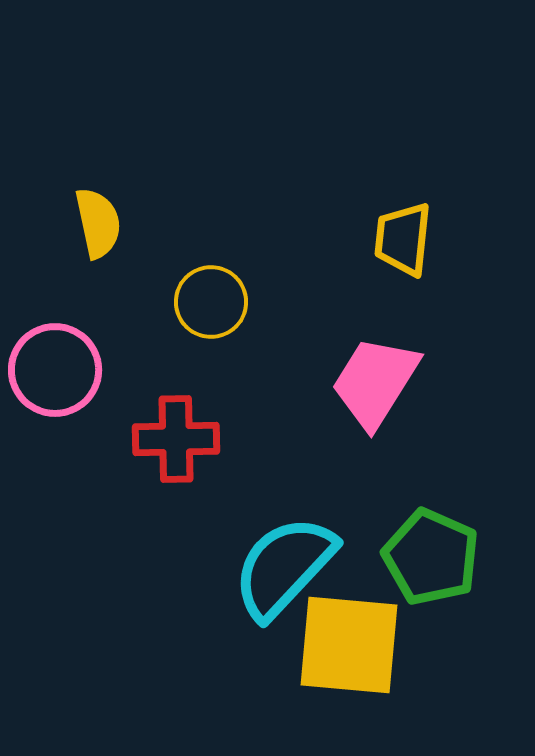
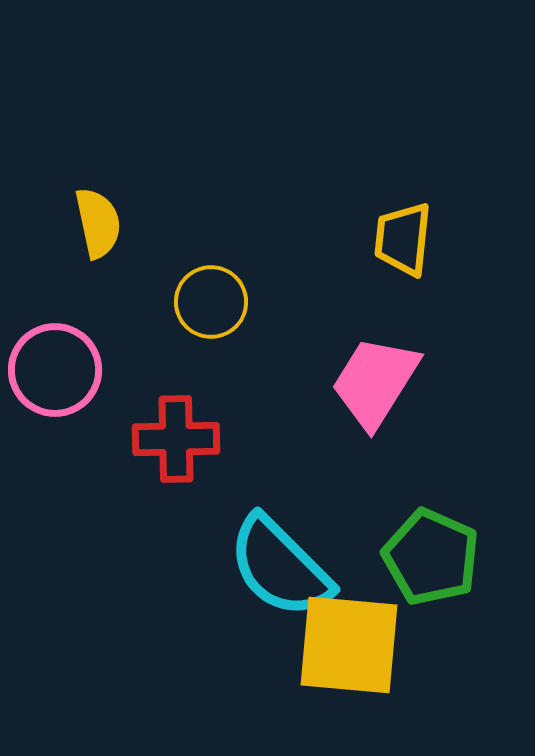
cyan semicircle: moved 4 px left; rotated 88 degrees counterclockwise
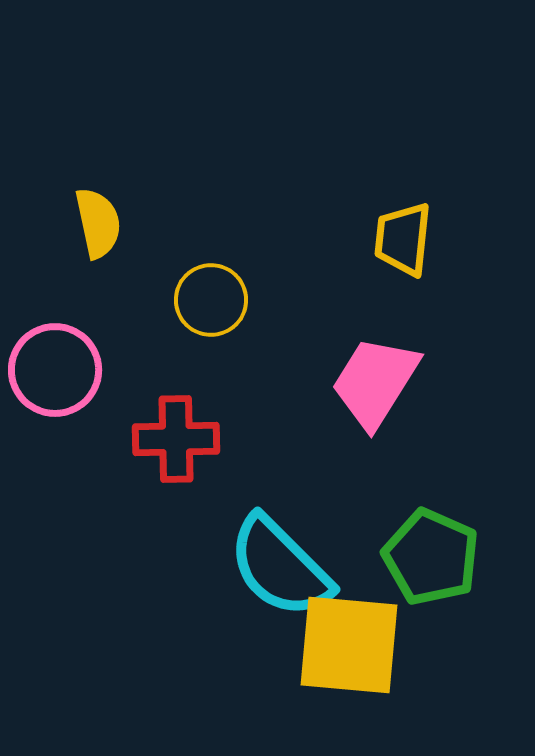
yellow circle: moved 2 px up
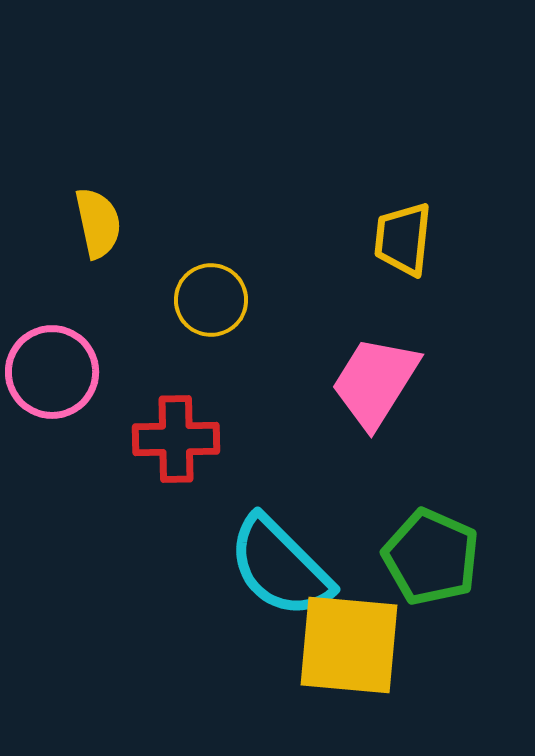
pink circle: moved 3 px left, 2 px down
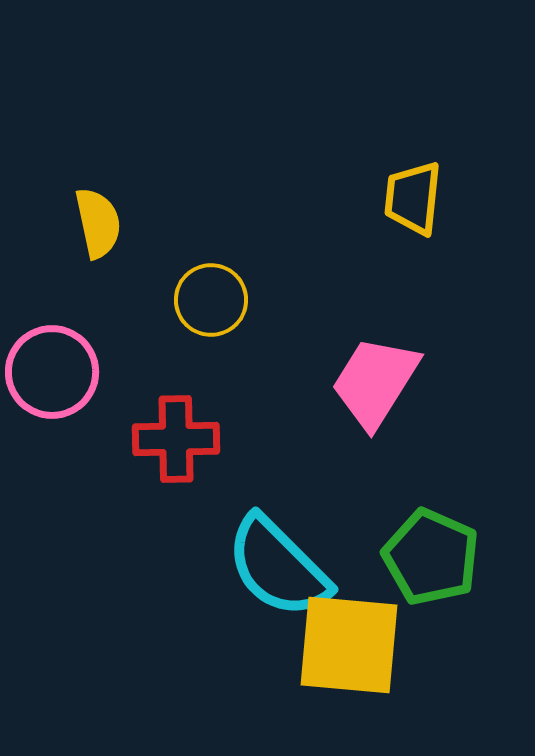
yellow trapezoid: moved 10 px right, 41 px up
cyan semicircle: moved 2 px left
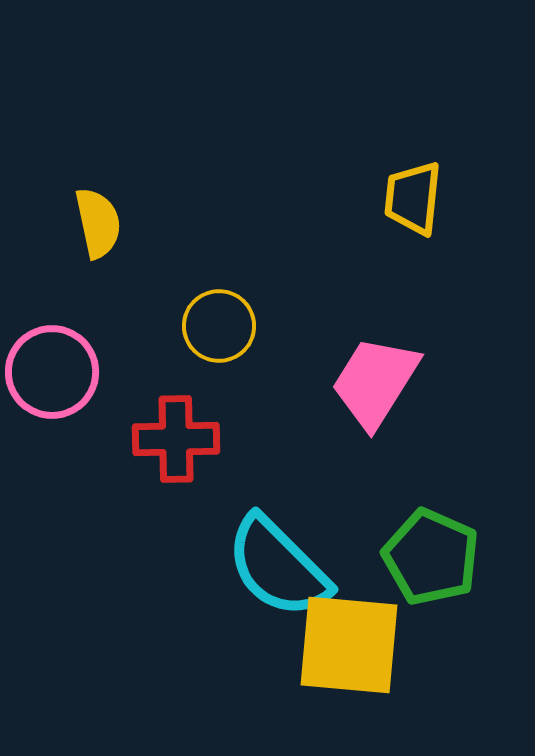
yellow circle: moved 8 px right, 26 px down
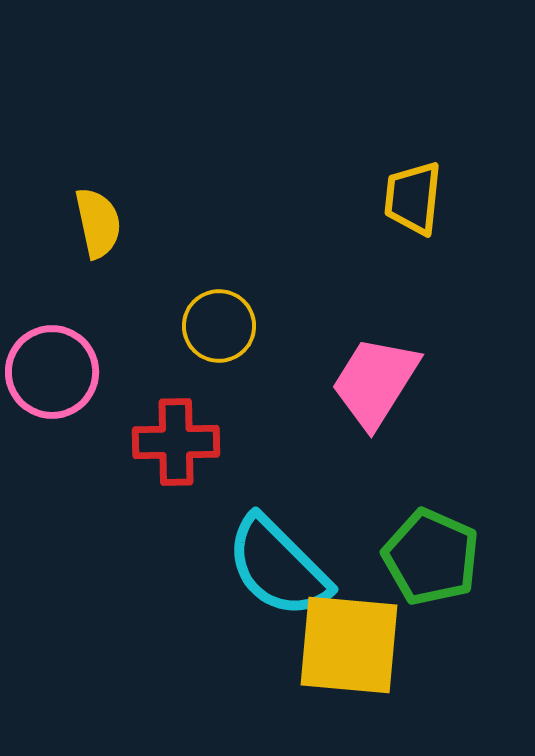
red cross: moved 3 px down
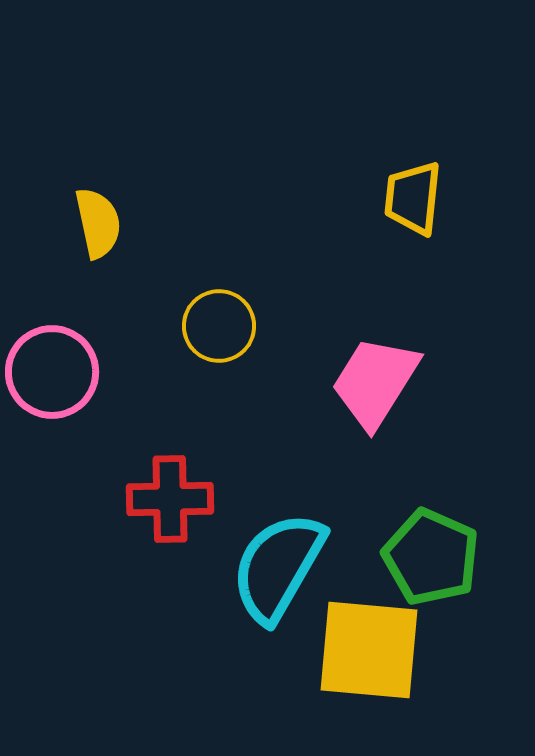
red cross: moved 6 px left, 57 px down
cyan semicircle: rotated 75 degrees clockwise
yellow square: moved 20 px right, 5 px down
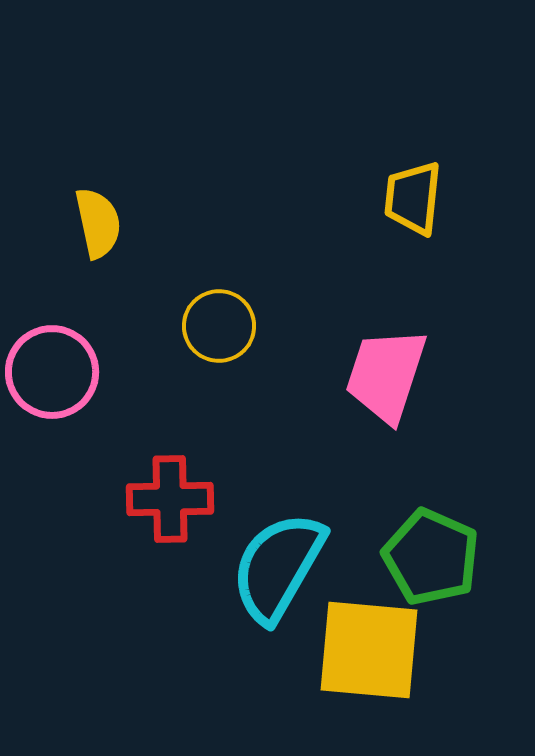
pink trapezoid: moved 11 px right, 7 px up; rotated 14 degrees counterclockwise
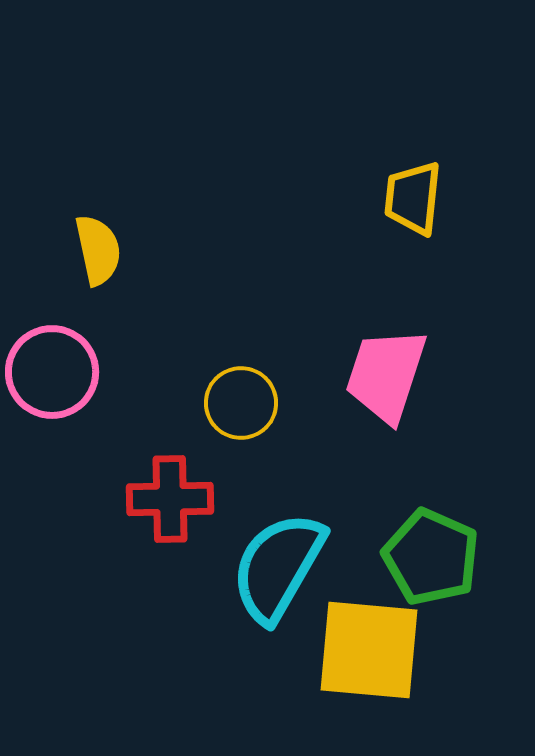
yellow semicircle: moved 27 px down
yellow circle: moved 22 px right, 77 px down
